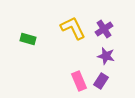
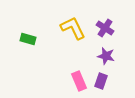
purple cross: moved 1 px right, 1 px up; rotated 24 degrees counterclockwise
purple rectangle: rotated 14 degrees counterclockwise
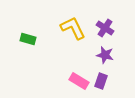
purple star: moved 1 px left, 1 px up
pink rectangle: rotated 36 degrees counterclockwise
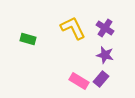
purple rectangle: moved 2 px up; rotated 21 degrees clockwise
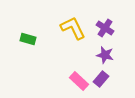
pink rectangle: rotated 12 degrees clockwise
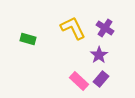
purple star: moved 6 px left; rotated 24 degrees clockwise
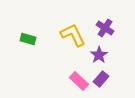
yellow L-shape: moved 7 px down
